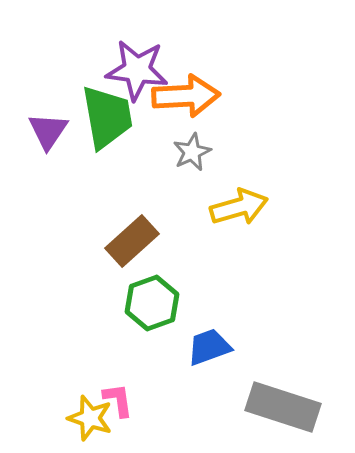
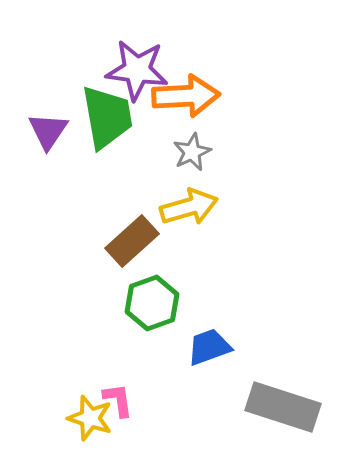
yellow arrow: moved 50 px left
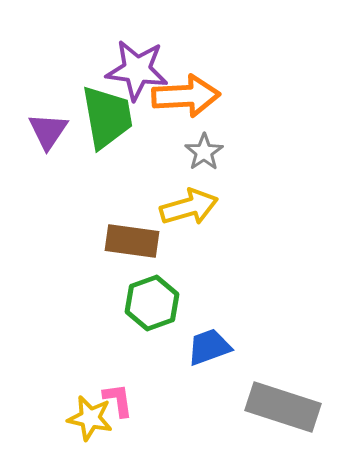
gray star: moved 12 px right; rotated 9 degrees counterclockwise
brown rectangle: rotated 50 degrees clockwise
yellow star: rotated 6 degrees counterclockwise
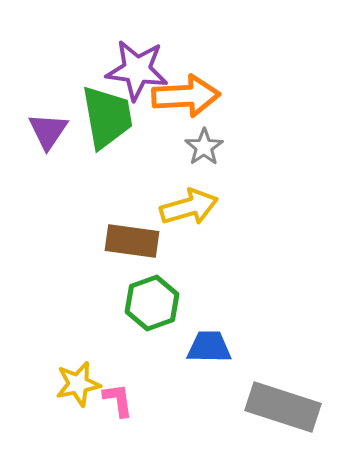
gray star: moved 5 px up
blue trapezoid: rotated 21 degrees clockwise
yellow star: moved 12 px left, 34 px up; rotated 24 degrees counterclockwise
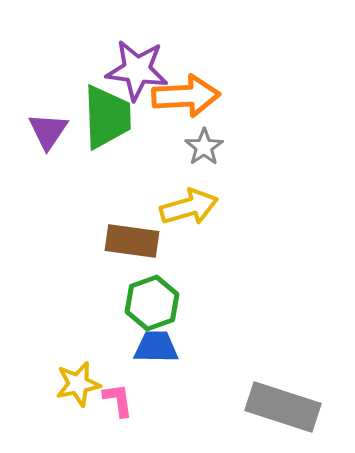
green trapezoid: rotated 8 degrees clockwise
blue trapezoid: moved 53 px left
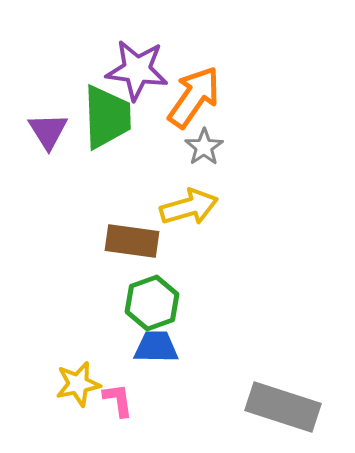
orange arrow: moved 8 px right, 1 px down; rotated 52 degrees counterclockwise
purple triangle: rotated 6 degrees counterclockwise
